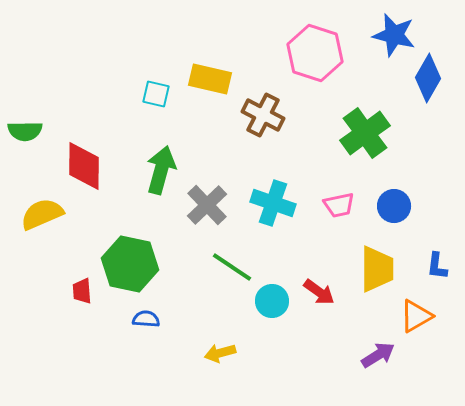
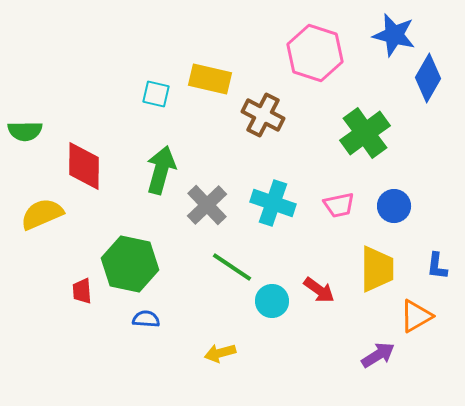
red arrow: moved 2 px up
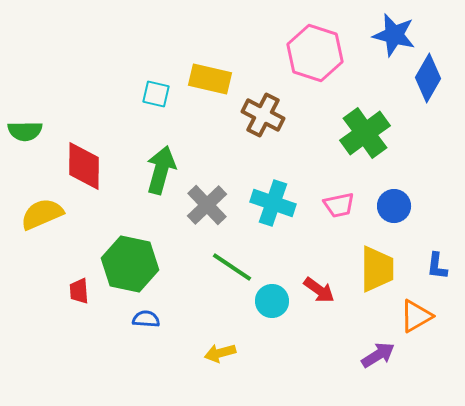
red trapezoid: moved 3 px left
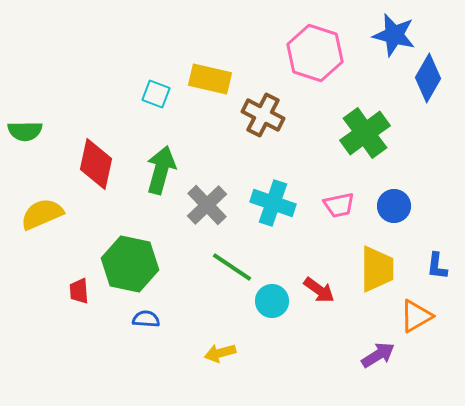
cyan square: rotated 8 degrees clockwise
red diamond: moved 12 px right, 2 px up; rotated 12 degrees clockwise
